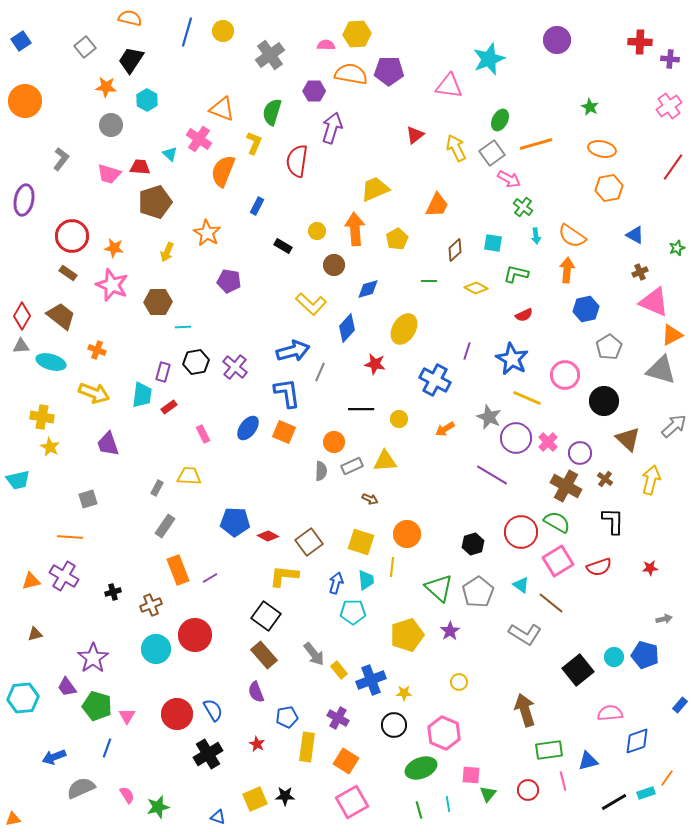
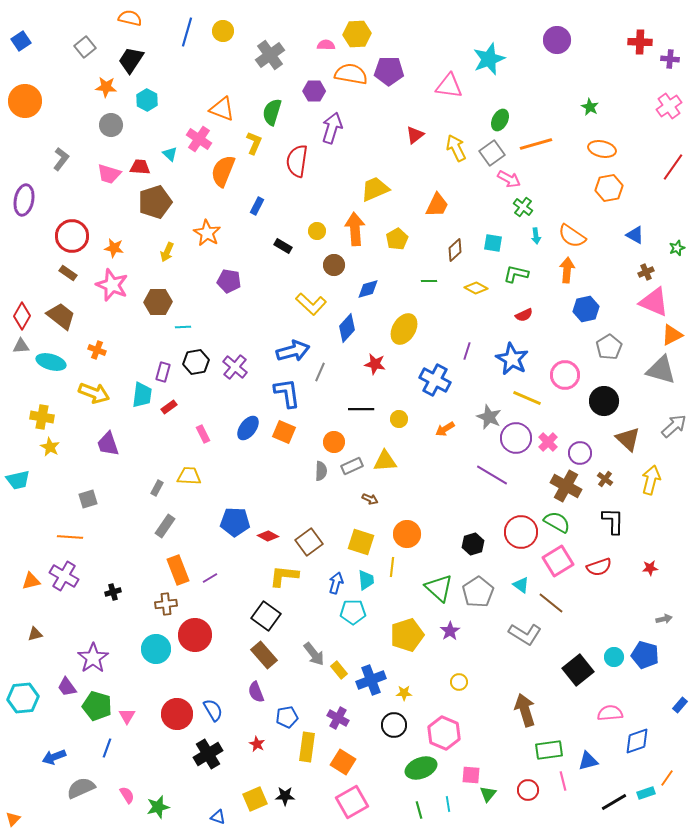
brown cross at (640, 272): moved 6 px right
brown cross at (151, 605): moved 15 px right, 1 px up; rotated 15 degrees clockwise
orange square at (346, 761): moved 3 px left, 1 px down
orange triangle at (13, 819): rotated 35 degrees counterclockwise
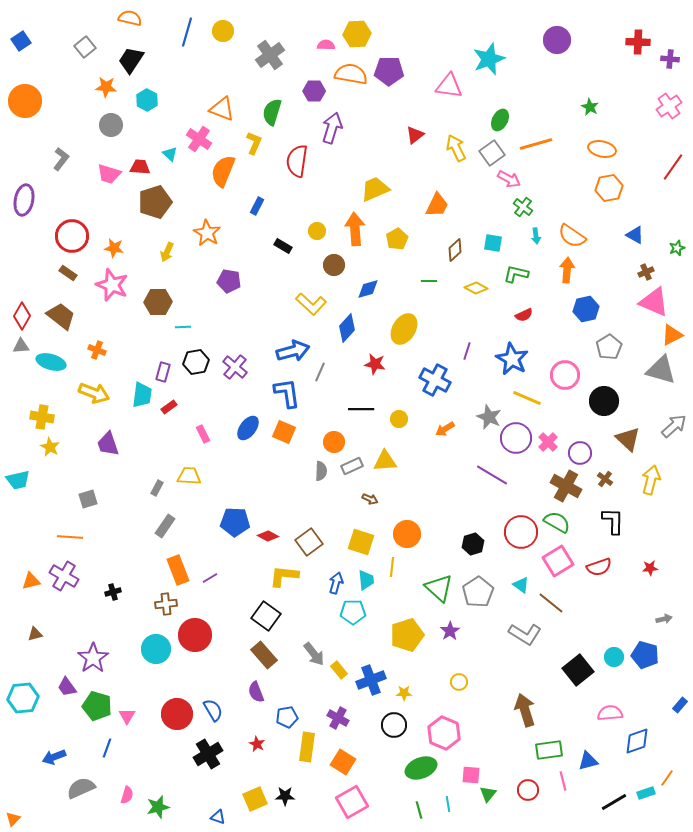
red cross at (640, 42): moved 2 px left
pink semicircle at (127, 795): rotated 48 degrees clockwise
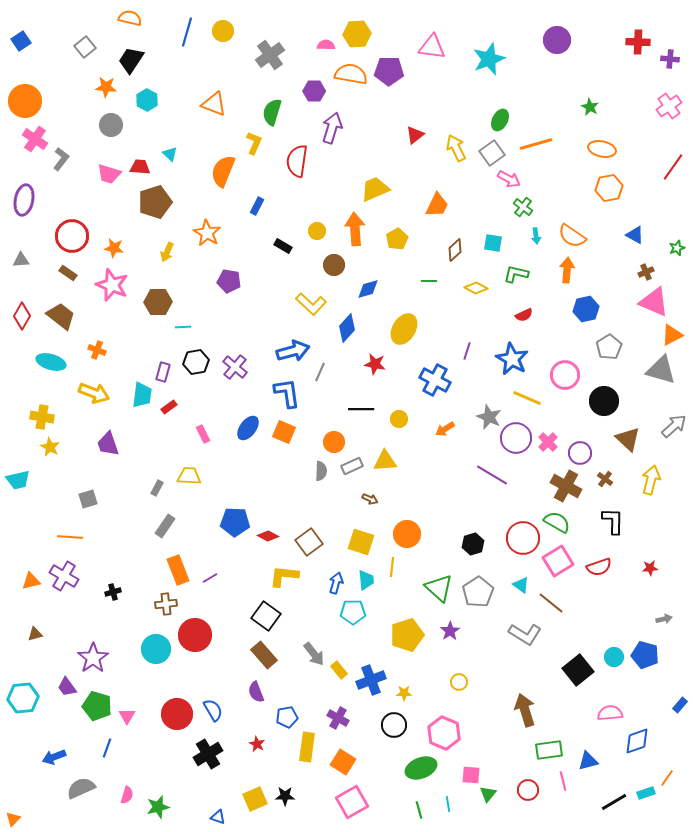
pink triangle at (449, 86): moved 17 px left, 39 px up
orange triangle at (222, 109): moved 8 px left, 5 px up
pink cross at (199, 139): moved 164 px left
gray triangle at (21, 346): moved 86 px up
red circle at (521, 532): moved 2 px right, 6 px down
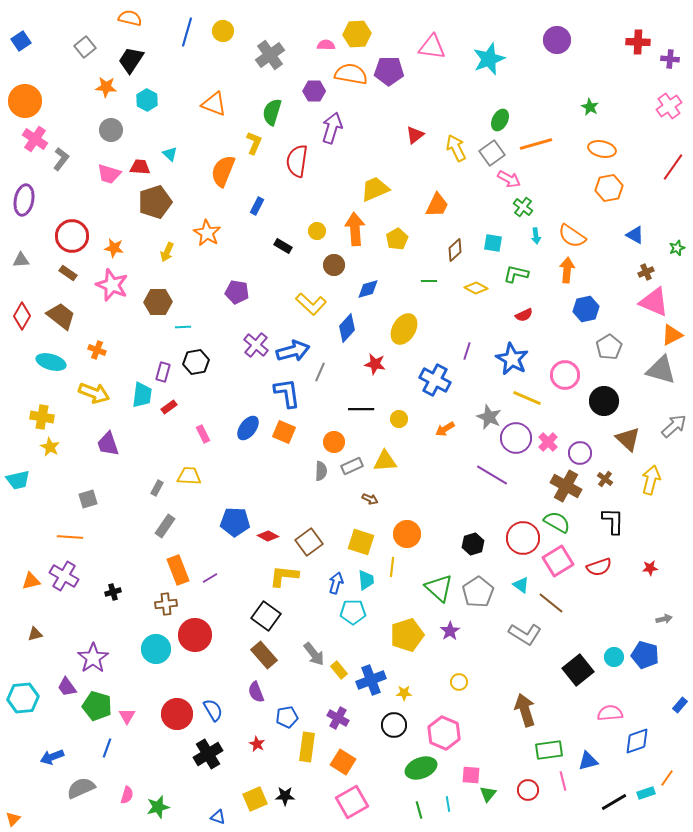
gray circle at (111, 125): moved 5 px down
purple pentagon at (229, 281): moved 8 px right, 11 px down
purple cross at (235, 367): moved 21 px right, 22 px up
blue arrow at (54, 757): moved 2 px left
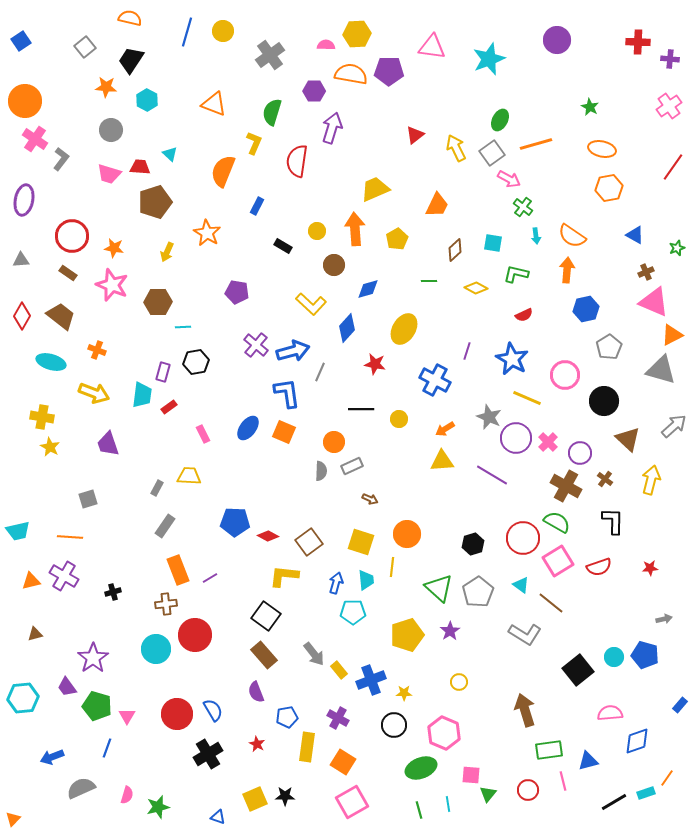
yellow triangle at (385, 461): moved 57 px right
cyan trapezoid at (18, 480): moved 51 px down
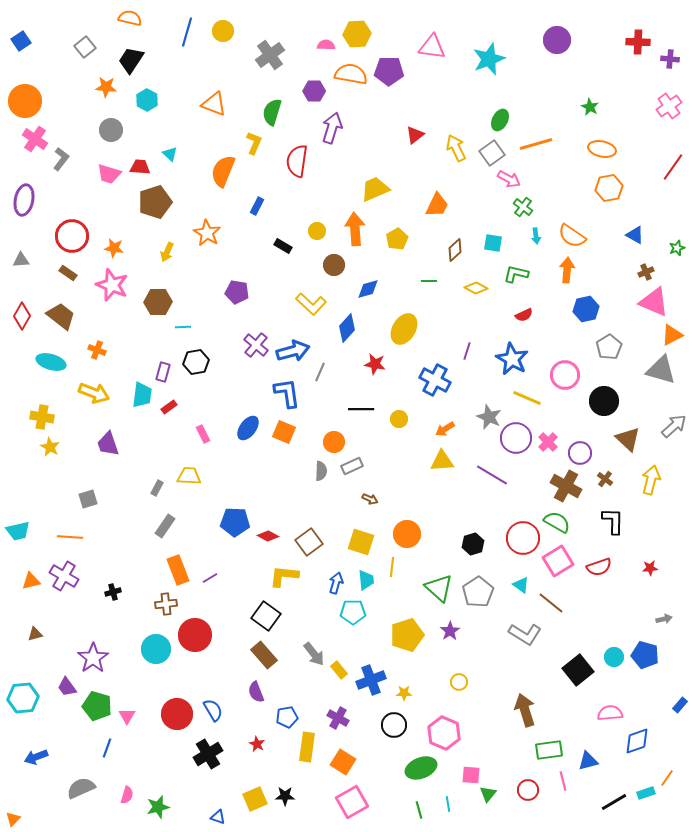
blue arrow at (52, 757): moved 16 px left
